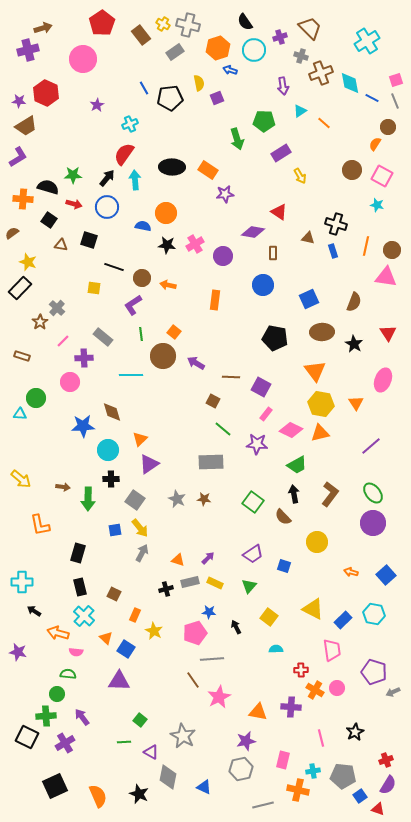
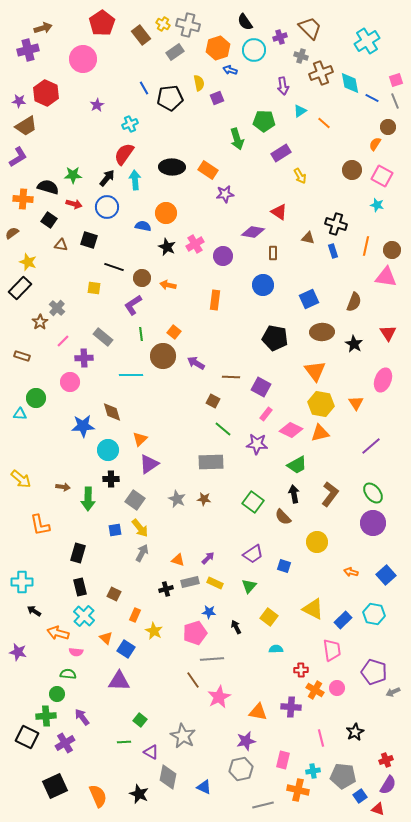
black star at (167, 245): moved 2 px down; rotated 18 degrees clockwise
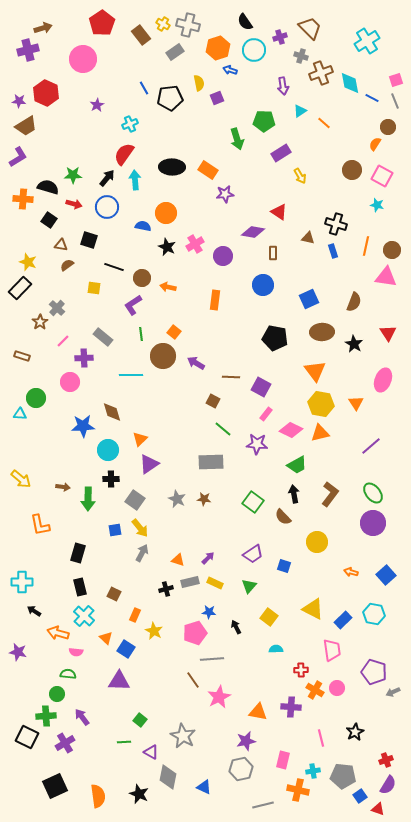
brown semicircle at (12, 233): moved 55 px right, 32 px down
orange arrow at (168, 285): moved 2 px down
orange semicircle at (98, 796): rotated 15 degrees clockwise
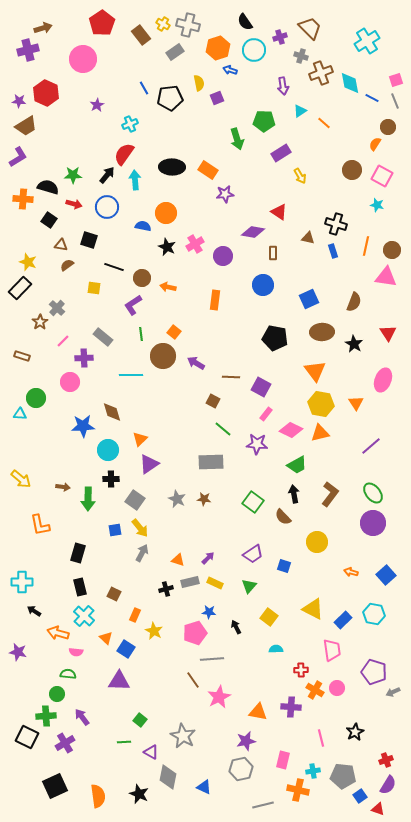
black arrow at (107, 178): moved 3 px up
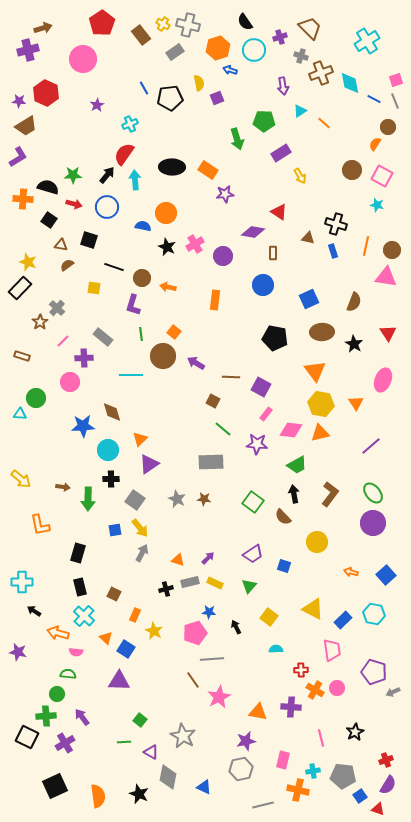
blue line at (372, 98): moved 2 px right, 1 px down
purple L-shape at (133, 305): rotated 40 degrees counterclockwise
pink diamond at (291, 430): rotated 20 degrees counterclockwise
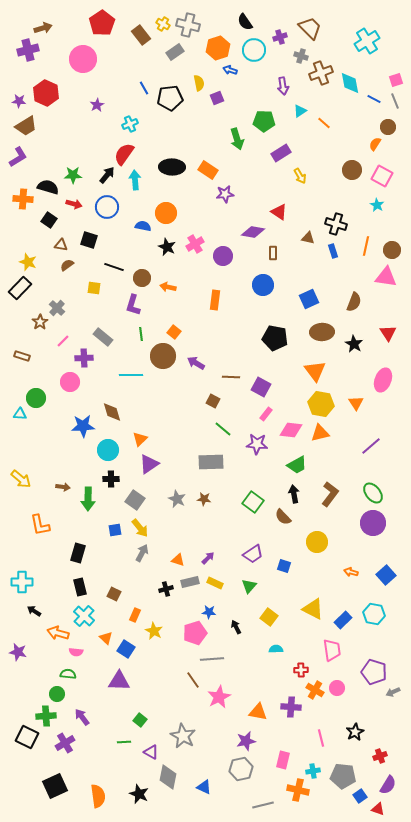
cyan star at (377, 205): rotated 16 degrees clockwise
red cross at (386, 760): moved 6 px left, 4 px up
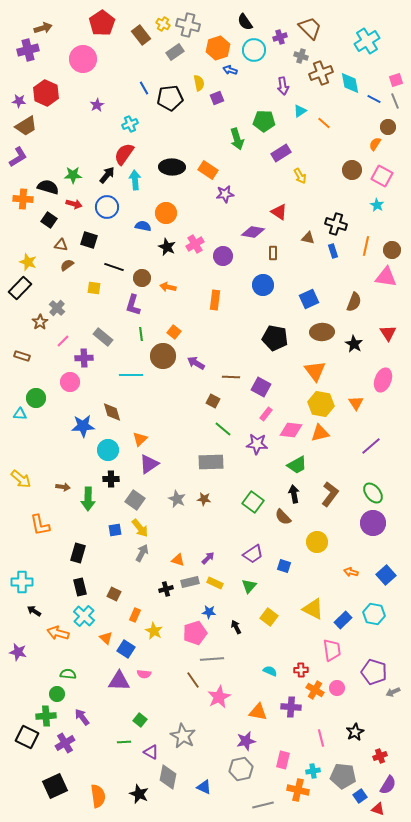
cyan semicircle at (276, 649): moved 6 px left, 22 px down; rotated 24 degrees clockwise
pink semicircle at (76, 652): moved 68 px right, 22 px down
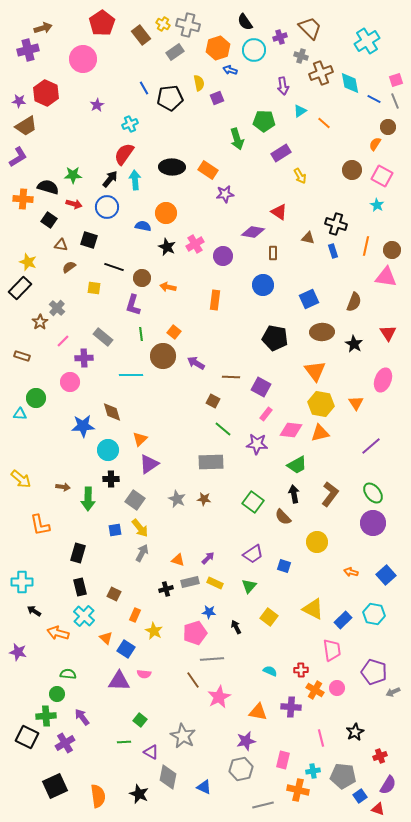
black arrow at (107, 175): moved 3 px right, 4 px down
brown semicircle at (67, 265): moved 2 px right, 2 px down
